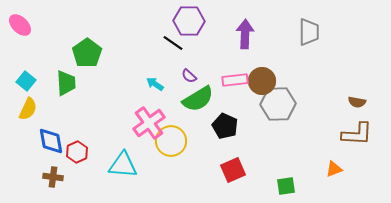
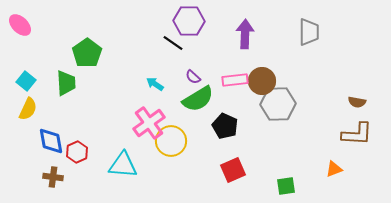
purple semicircle: moved 4 px right, 1 px down
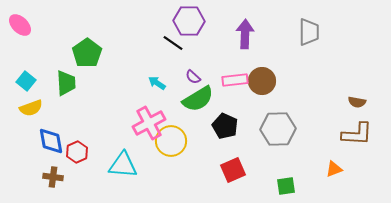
cyan arrow: moved 2 px right, 1 px up
gray hexagon: moved 25 px down
yellow semicircle: moved 3 px right, 1 px up; rotated 45 degrees clockwise
pink cross: rotated 8 degrees clockwise
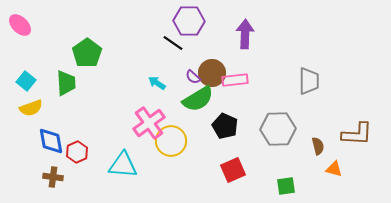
gray trapezoid: moved 49 px down
brown circle: moved 50 px left, 8 px up
brown semicircle: moved 39 px left, 44 px down; rotated 114 degrees counterclockwise
pink cross: rotated 8 degrees counterclockwise
orange triangle: rotated 36 degrees clockwise
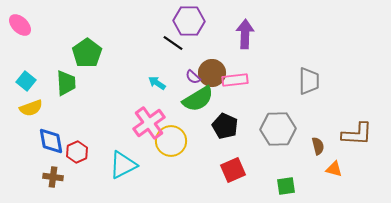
cyan triangle: rotated 32 degrees counterclockwise
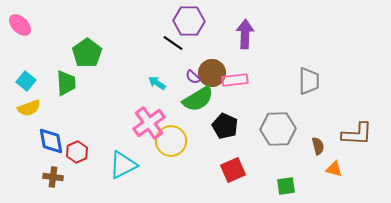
yellow semicircle: moved 2 px left
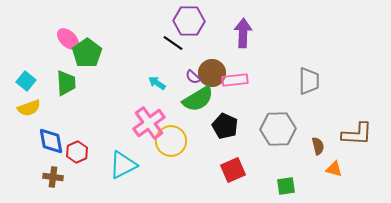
pink ellipse: moved 48 px right, 14 px down
purple arrow: moved 2 px left, 1 px up
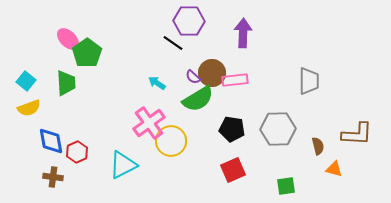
black pentagon: moved 7 px right, 3 px down; rotated 15 degrees counterclockwise
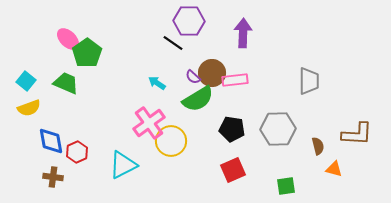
green trapezoid: rotated 64 degrees counterclockwise
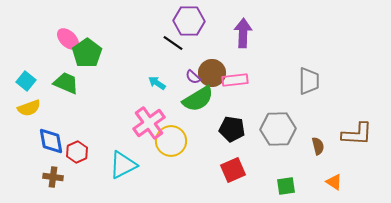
orange triangle: moved 13 px down; rotated 18 degrees clockwise
